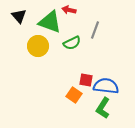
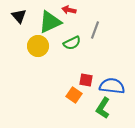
green triangle: rotated 45 degrees counterclockwise
blue semicircle: moved 6 px right
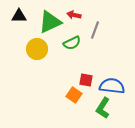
red arrow: moved 5 px right, 5 px down
black triangle: rotated 49 degrees counterclockwise
yellow circle: moved 1 px left, 3 px down
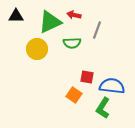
black triangle: moved 3 px left
gray line: moved 2 px right
green semicircle: rotated 24 degrees clockwise
red square: moved 1 px right, 3 px up
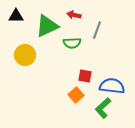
green triangle: moved 3 px left, 4 px down
yellow circle: moved 12 px left, 6 px down
red square: moved 2 px left, 1 px up
orange square: moved 2 px right; rotated 14 degrees clockwise
green L-shape: rotated 15 degrees clockwise
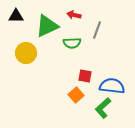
yellow circle: moved 1 px right, 2 px up
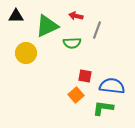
red arrow: moved 2 px right, 1 px down
green L-shape: rotated 50 degrees clockwise
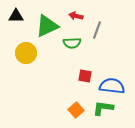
orange square: moved 15 px down
